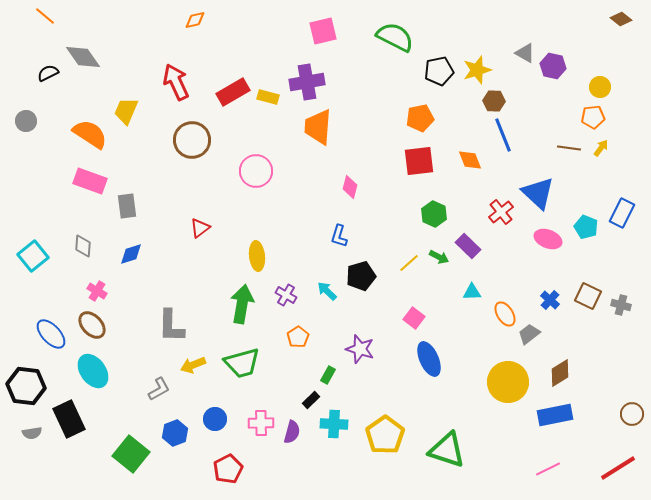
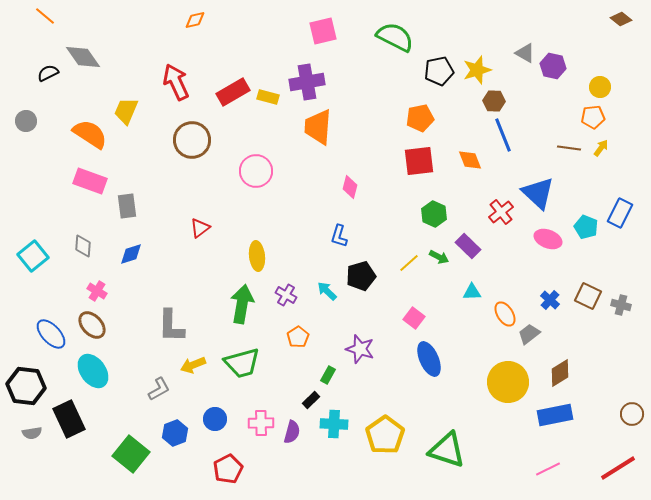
blue rectangle at (622, 213): moved 2 px left
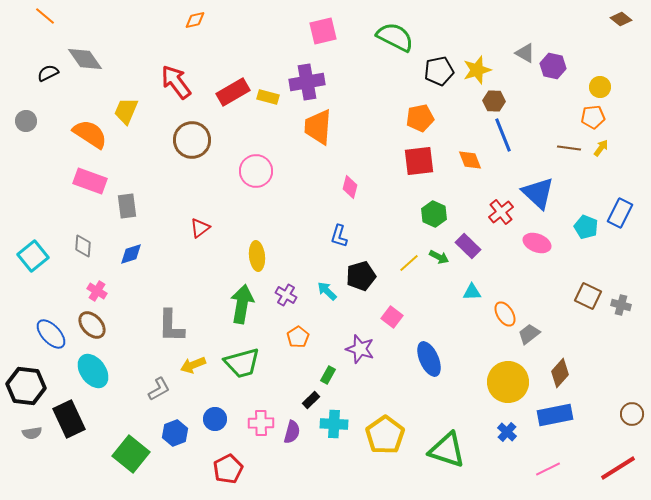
gray diamond at (83, 57): moved 2 px right, 2 px down
red arrow at (176, 82): rotated 12 degrees counterclockwise
pink ellipse at (548, 239): moved 11 px left, 4 px down
blue cross at (550, 300): moved 43 px left, 132 px down
pink square at (414, 318): moved 22 px left, 1 px up
brown diamond at (560, 373): rotated 16 degrees counterclockwise
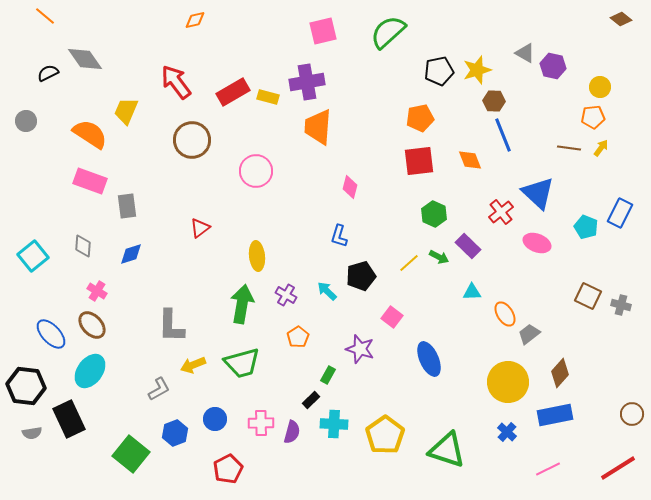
green semicircle at (395, 37): moved 7 px left, 5 px up; rotated 69 degrees counterclockwise
cyan ellipse at (93, 371): moved 3 px left; rotated 72 degrees clockwise
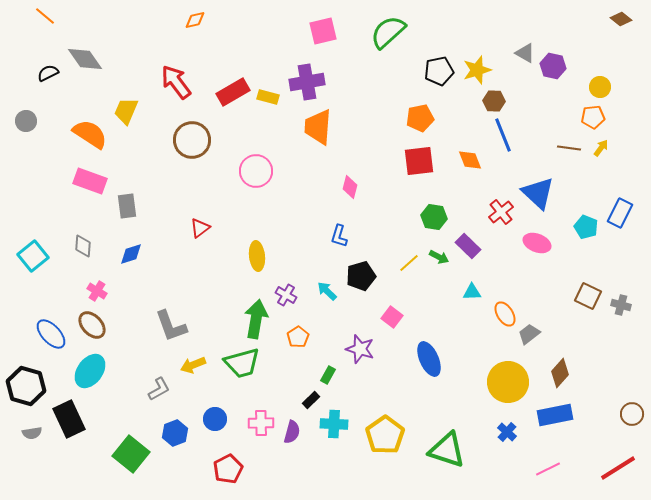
green hexagon at (434, 214): moved 3 px down; rotated 15 degrees counterclockwise
green arrow at (242, 304): moved 14 px right, 15 px down
gray L-shape at (171, 326): rotated 21 degrees counterclockwise
black hexagon at (26, 386): rotated 9 degrees clockwise
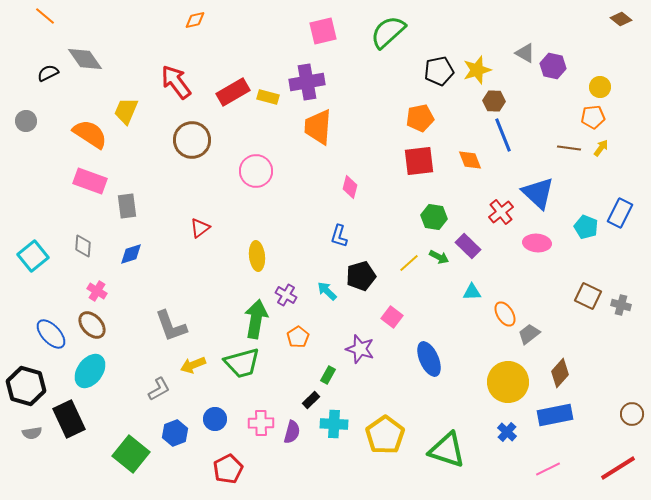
pink ellipse at (537, 243): rotated 16 degrees counterclockwise
